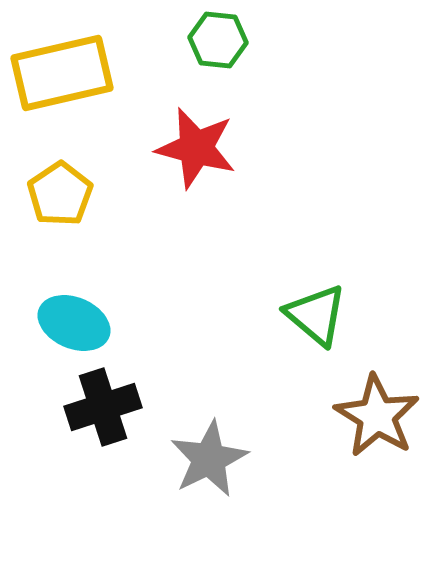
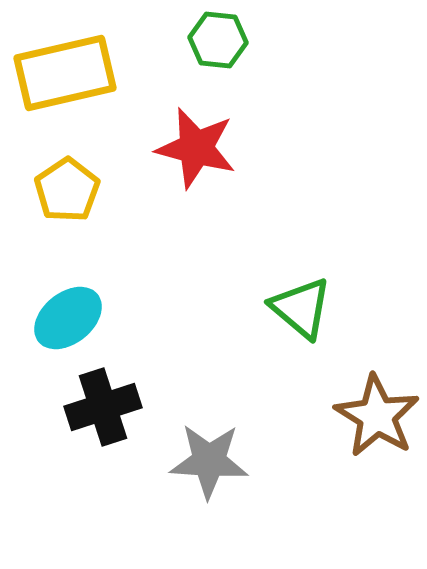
yellow rectangle: moved 3 px right
yellow pentagon: moved 7 px right, 4 px up
green triangle: moved 15 px left, 7 px up
cyan ellipse: moved 6 px left, 5 px up; rotated 62 degrees counterclockwise
gray star: moved 2 px down; rotated 30 degrees clockwise
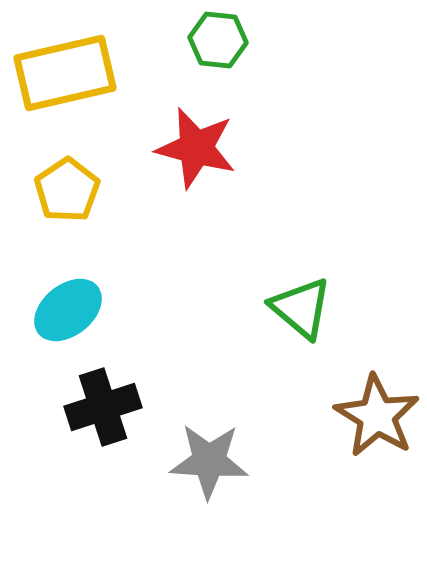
cyan ellipse: moved 8 px up
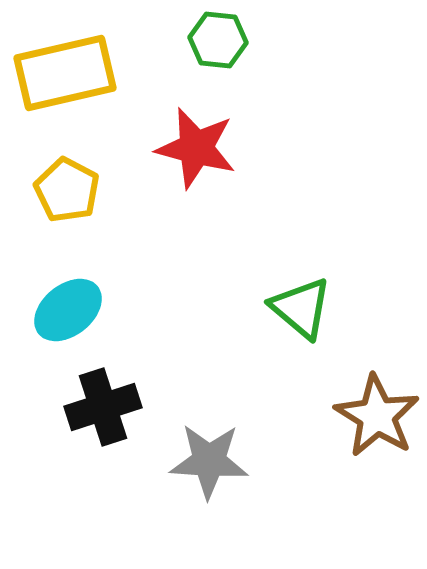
yellow pentagon: rotated 10 degrees counterclockwise
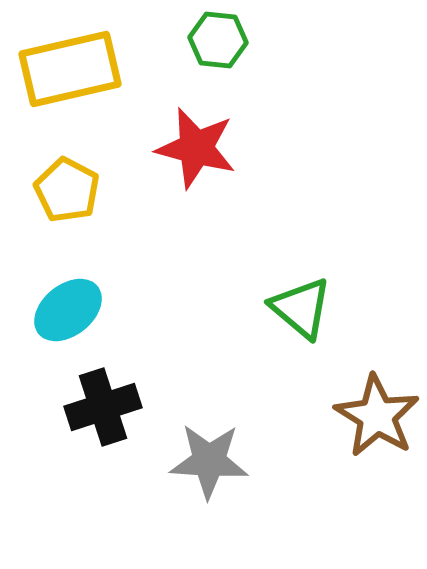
yellow rectangle: moved 5 px right, 4 px up
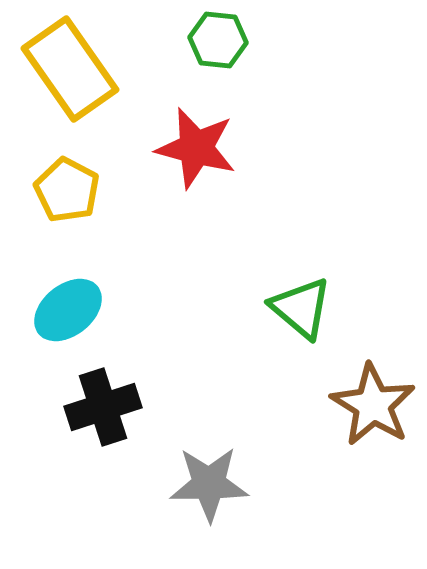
yellow rectangle: rotated 68 degrees clockwise
brown star: moved 4 px left, 11 px up
gray star: moved 23 px down; rotated 4 degrees counterclockwise
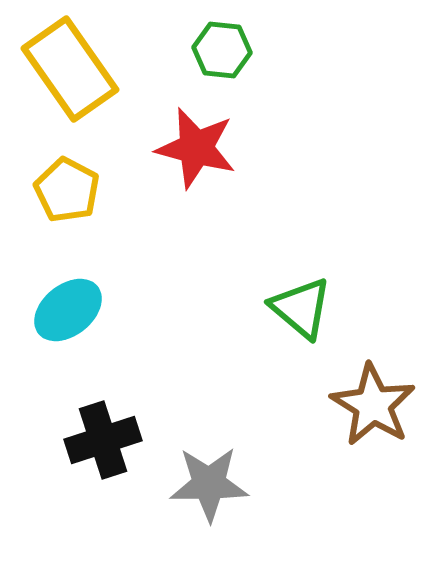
green hexagon: moved 4 px right, 10 px down
black cross: moved 33 px down
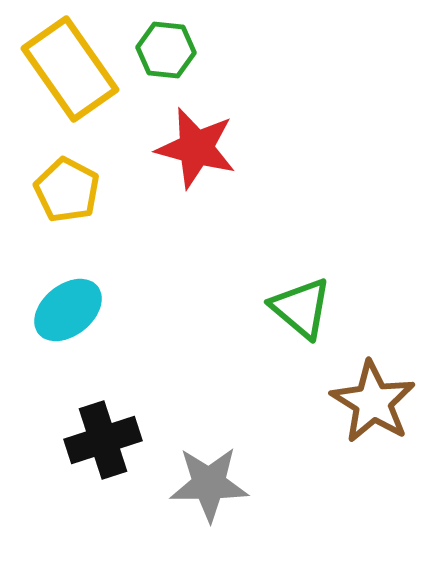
green hexagon: moved 56 px left
brown star: moved 3 px up
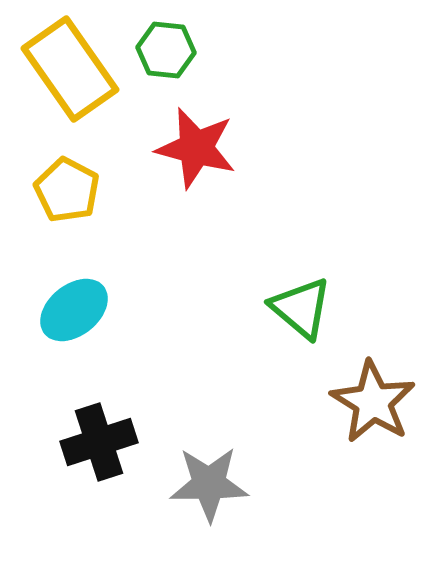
cyan ellipse: moved 6 px right
black cross: moved 4 px left, 2 px down
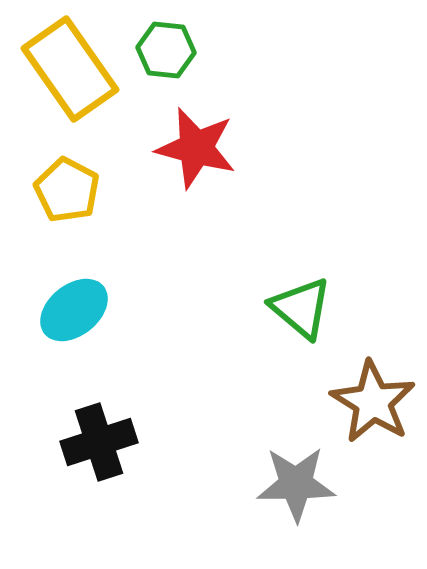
gray star: moved 87 px right
